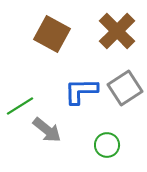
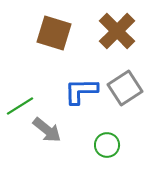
brown square: moved 2 px right, 1 px up; rotated 12 degrees counterclockwise
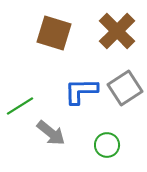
gray arrow: moved 4 px right, 3 px down
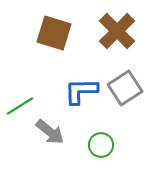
gray arrow: moved 1 px left, 1 px up
green circle: moved 6 px left
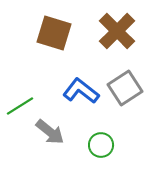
blue L-shape: rotated 39 degrees clockwise
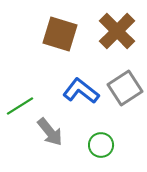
brown square: moved 6 px right, 1 px down
gray arrow: rotated 12 degrees clockwise
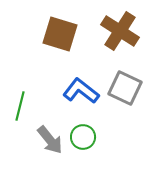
brown cross: moved 3 px right; rotated 12 degrees counterclockwise
gray square: rotated 32 degrees counterclockwise
green line: rotated 44 degrees counterclockwise
gray arrow: moved 8 px down
green circle: moved 18 px left, 8 px up
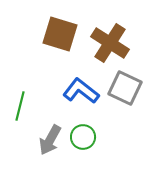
brown cross: moved 10 px left, 12 px down
gray arrow: rotated 68 degrees clockwise
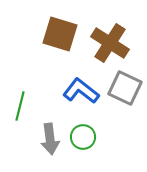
gray arrow: moved 1 px up; rotated 36 degrees counterclockwise
